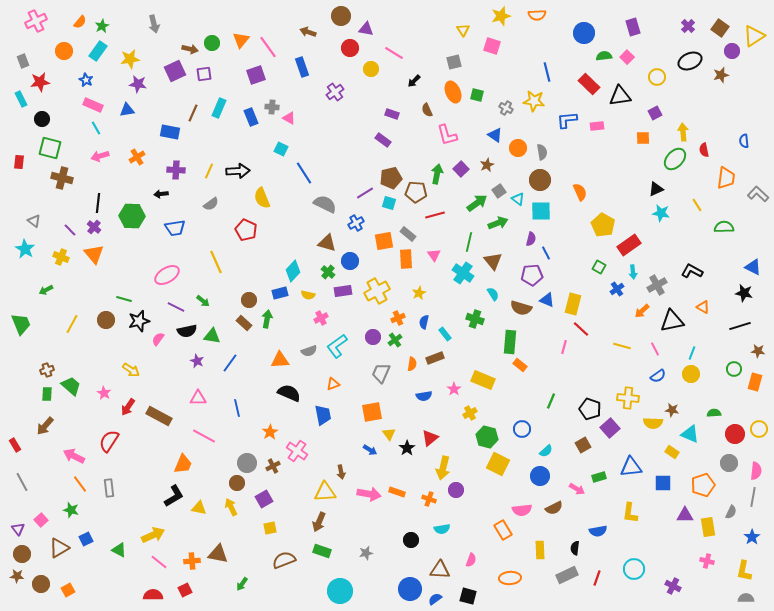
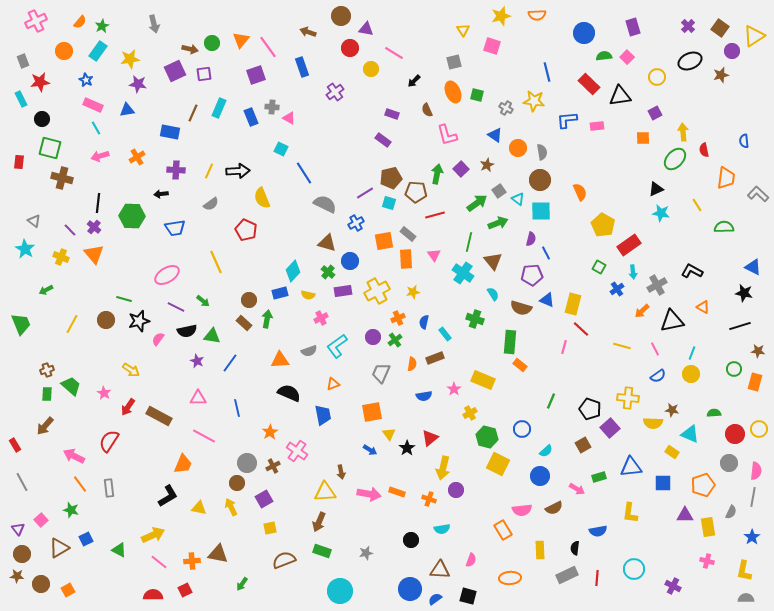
yellow star at (419, 293): moved 6 px left, 1 px up; rotated 16 degrees clockwise
black L-shape at (174, 496): moved 6 px left
red line at (597, 578): rotated 14 degrees counterclockwise
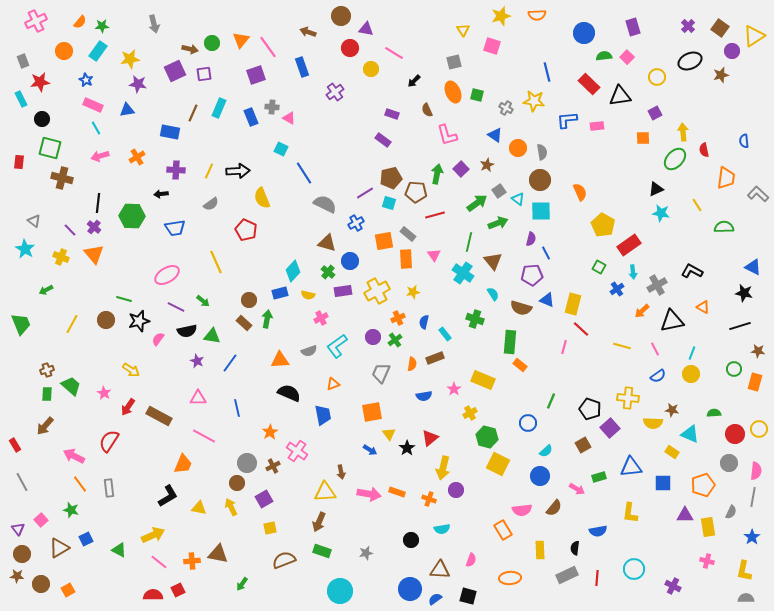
green star at (102, 26): rotated 24 degrees clockwise
blue circle at (522, 429): moved 6 px right, 6 px up
brown semicircle at (554, 508): rotated 24 degrees counterclockwise
red square at (185, 590): moved 7 px left
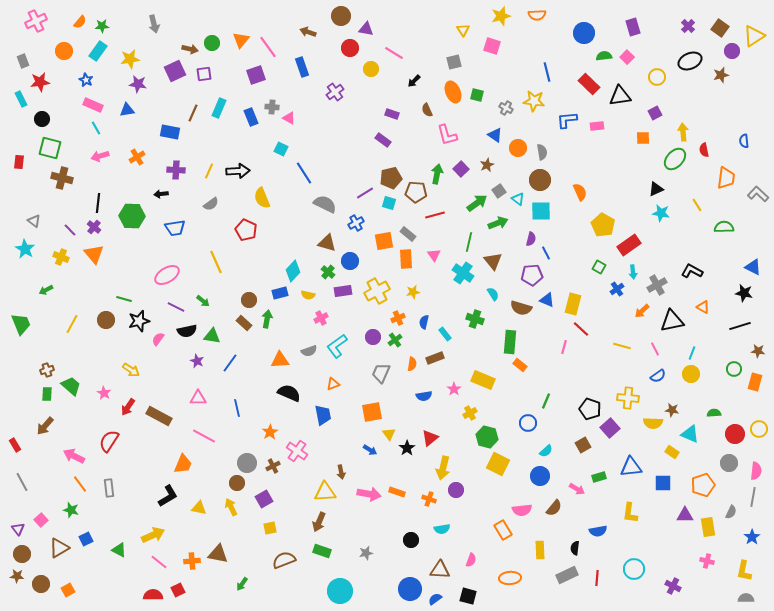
green line at (551, 401): moved 5 px left
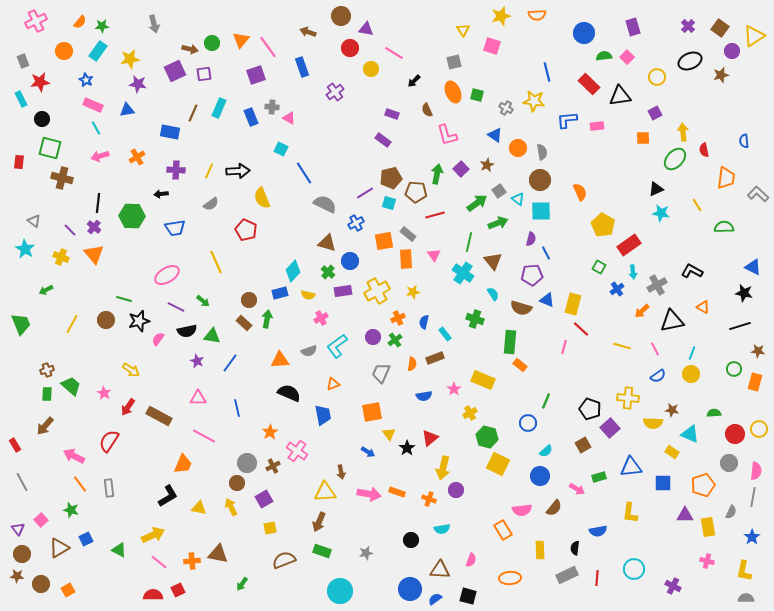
blue arrow at (370, 450): moved 2 px left, 2 px down
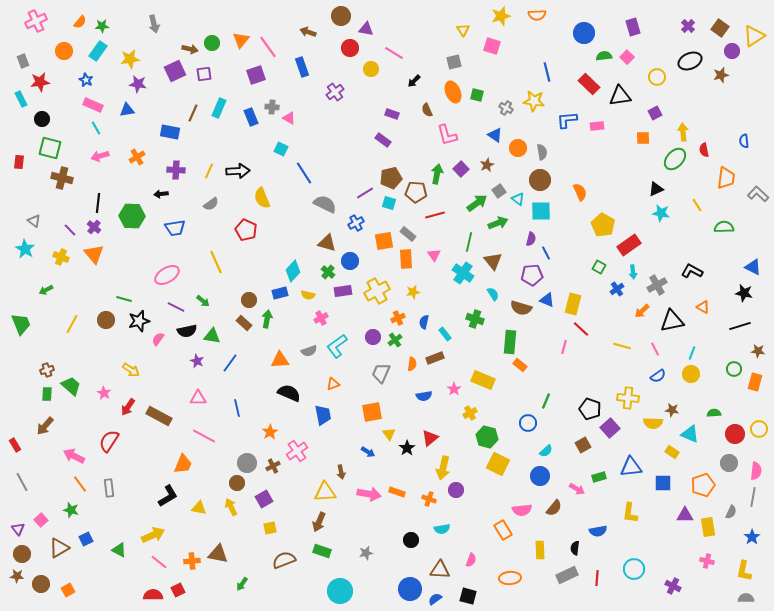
pink cross at (297, 451): rotated 20 degrees clockwise
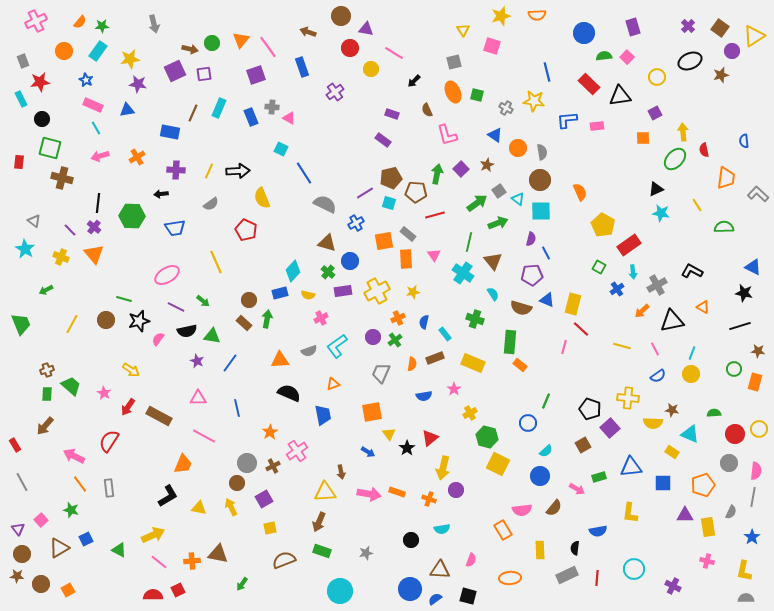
yellow rectangle at (483, 380): moved 10 px left, 17 px up
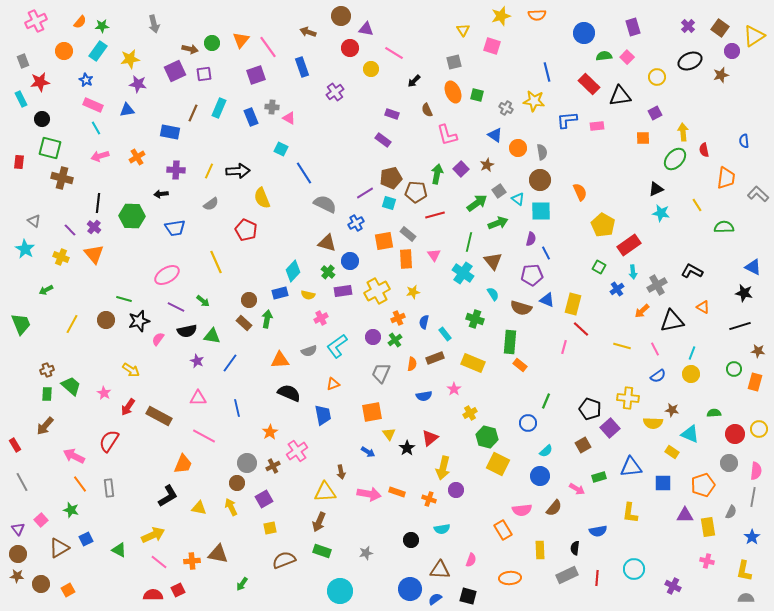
brown circle at (22, 554): moved 4 px left
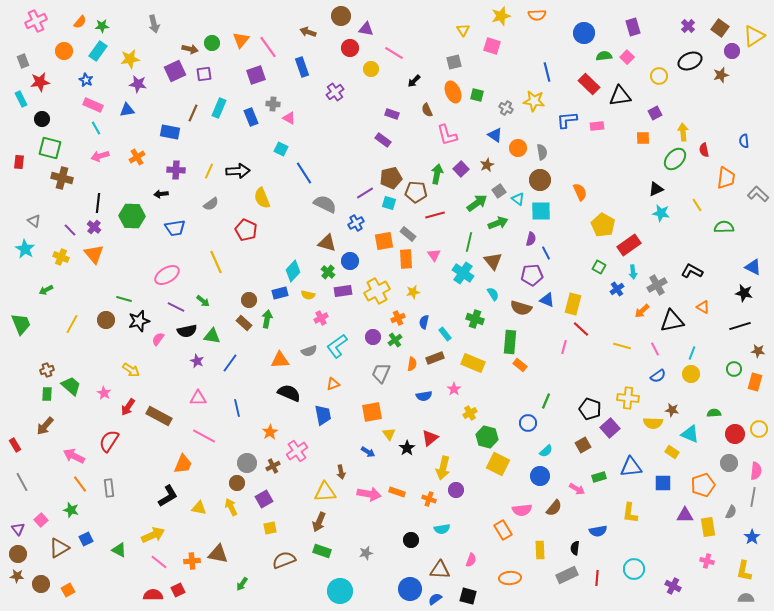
yellow circle at (657, 77): moved 2 px right, 1 px up
gray cross at (272, 107): moved 1 px right, 3 px up
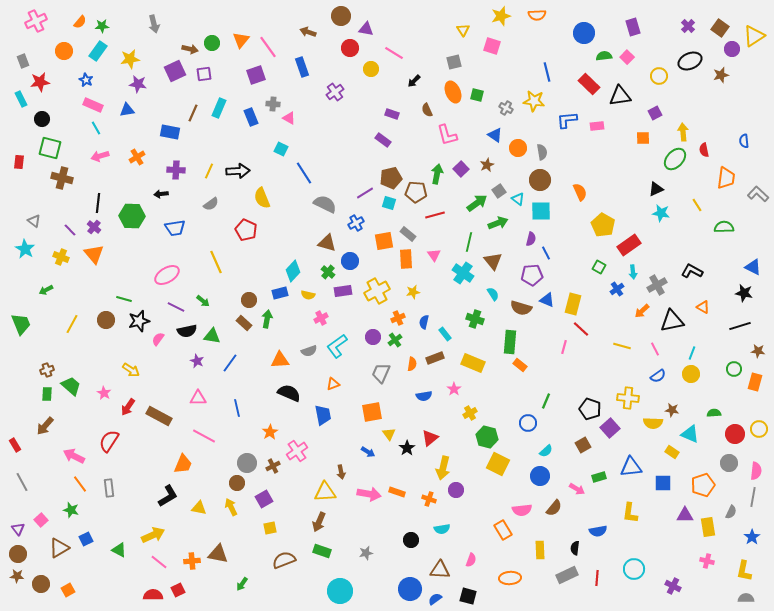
purple circle at (732, 51): moved 2 px up
